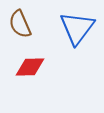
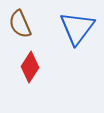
red diamond: rotated 56 degrees counterclockwise
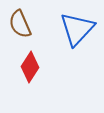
blue triangle: moved 1 px down; rotated 6 degrees clockwise
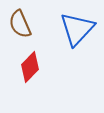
red diamond: rotated 12 degrees clockwise
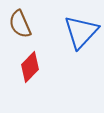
blue triangle: moved 4 px right, 3 px down
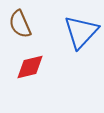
red diamond: rotated 32 degrees clockwise
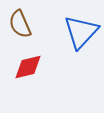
red diamond: moved 2 px left
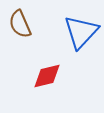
red diamond: moved 19 px right, 9 px down
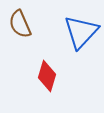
red diamond: rotated 60 degrees counterclockwise
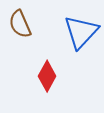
red diamond: rotated 12 degrees clockwise
